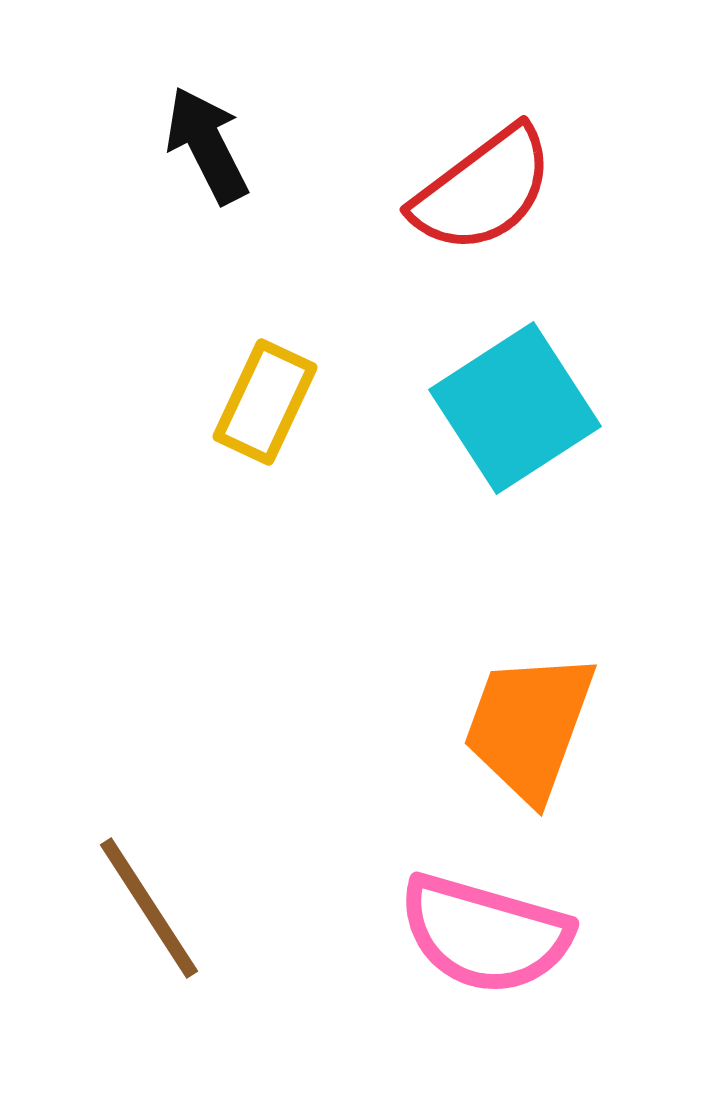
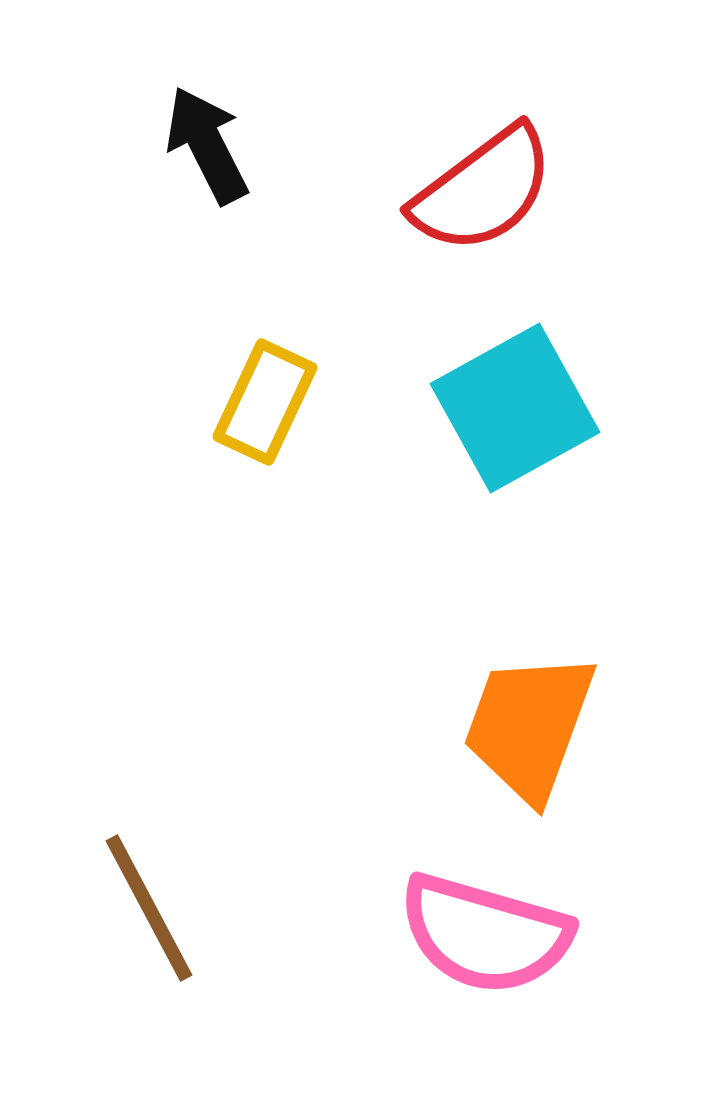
cyan square: rotated 4 degrees clockwise
brown line: rotated 5 degrees clockwise
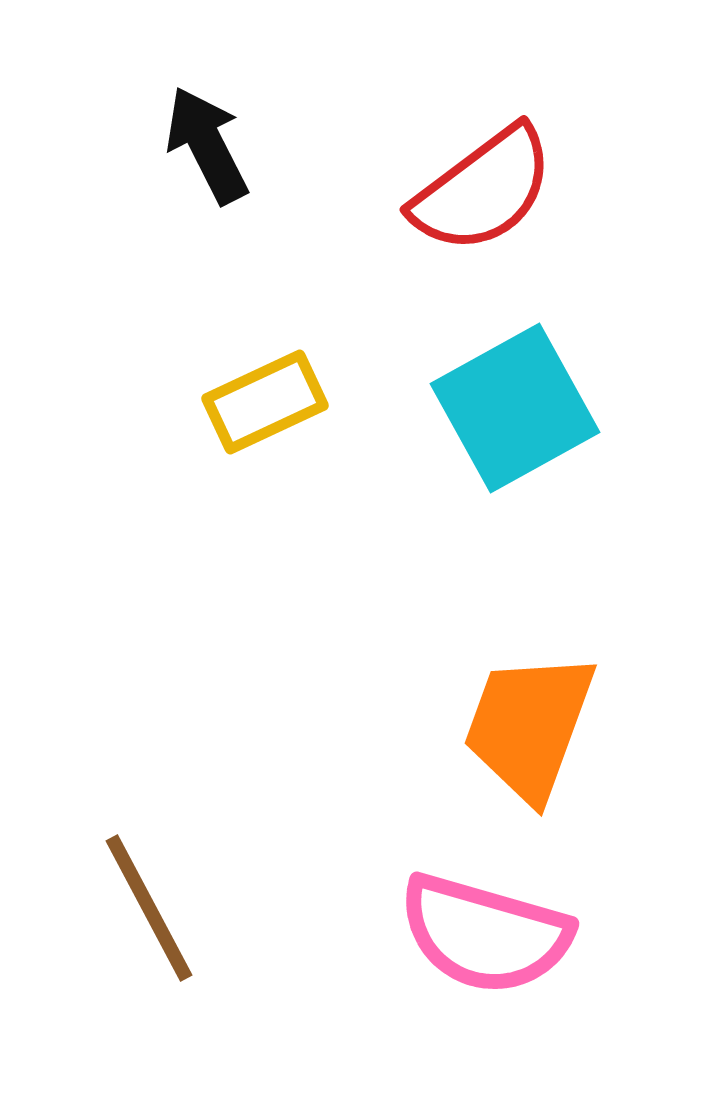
yellow rectangle: rotated 40 degrees clockwise
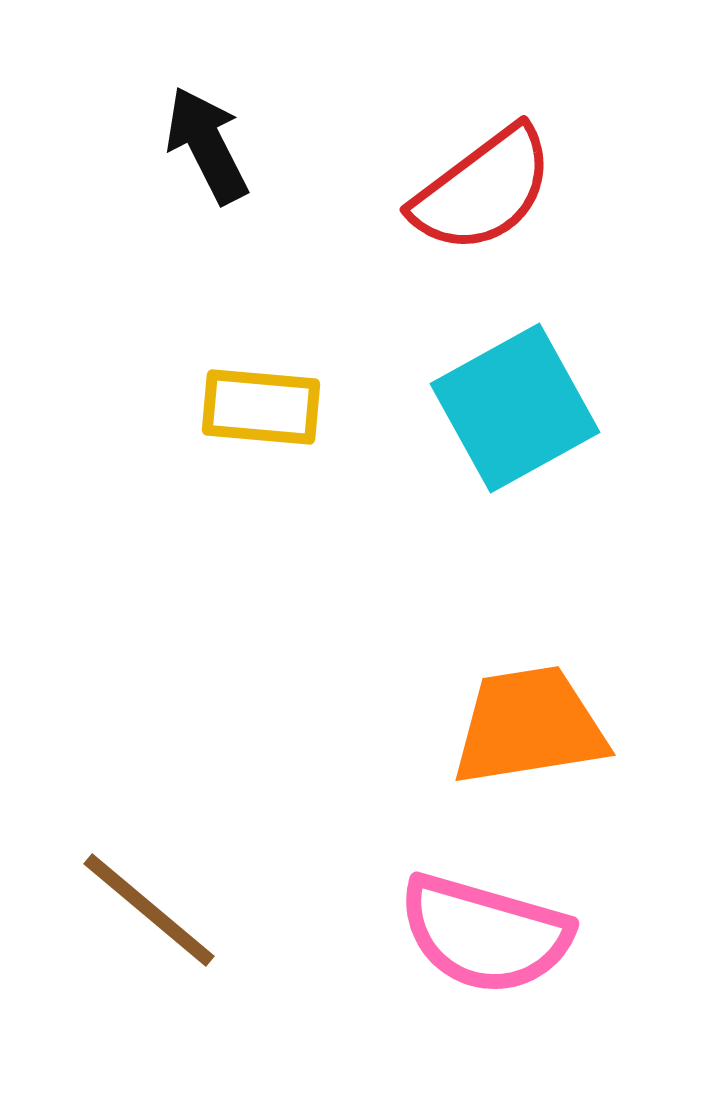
yellow rectangle: moved 4 px left, 5 px down; rotated 30 degrees clockwise
orange trapezoid: rotated 61 degrees clockwise
brown line: moved 2 px down; rotated 22 degrees counterclockwise
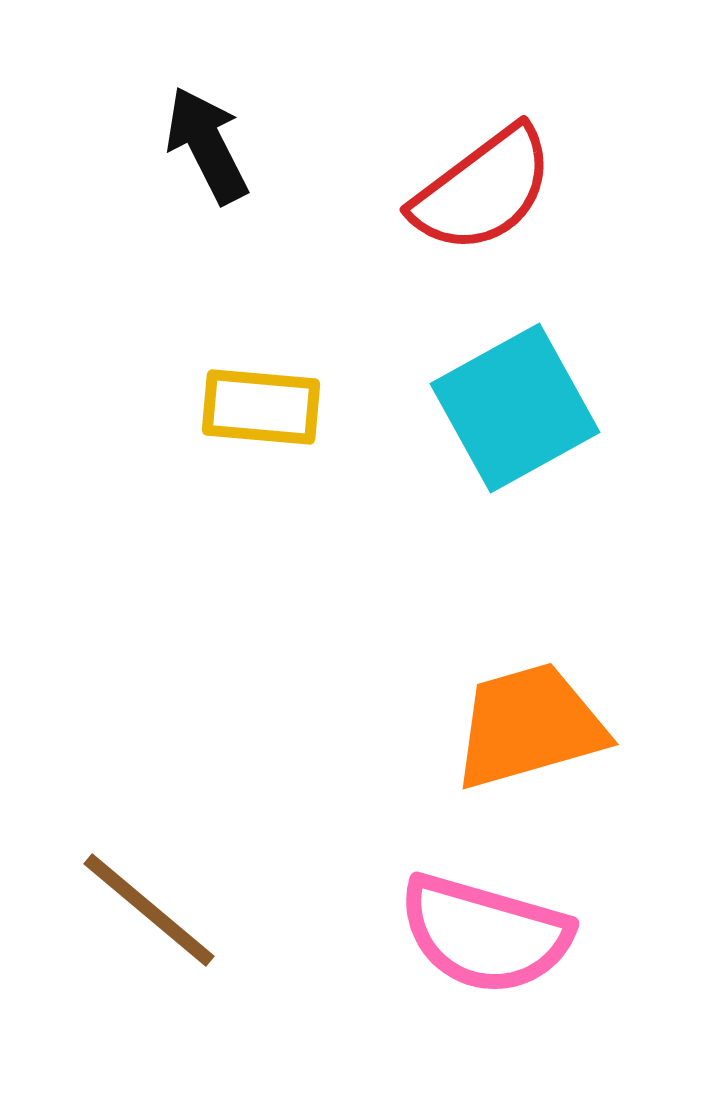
orange trapezoid: rotated 7 degrees counterclockwise
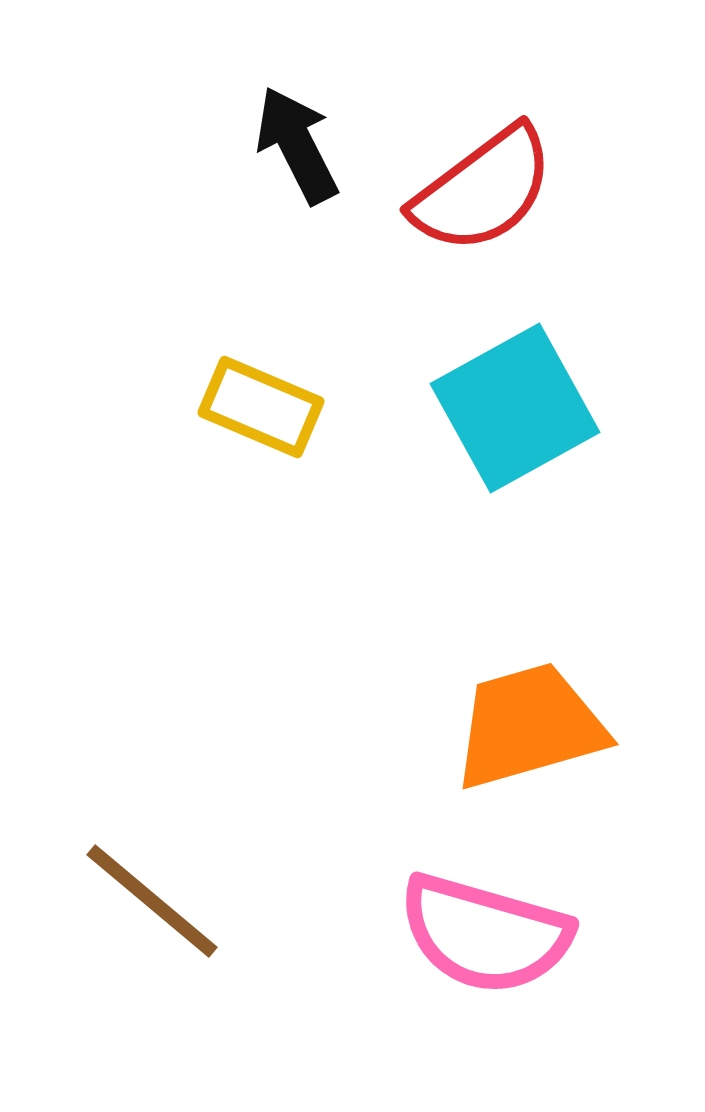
black arrow: moved 90 px right
yellow rectangle: rotated 18 degrees clockwise
brown line: moved 3 px right, 9 px up
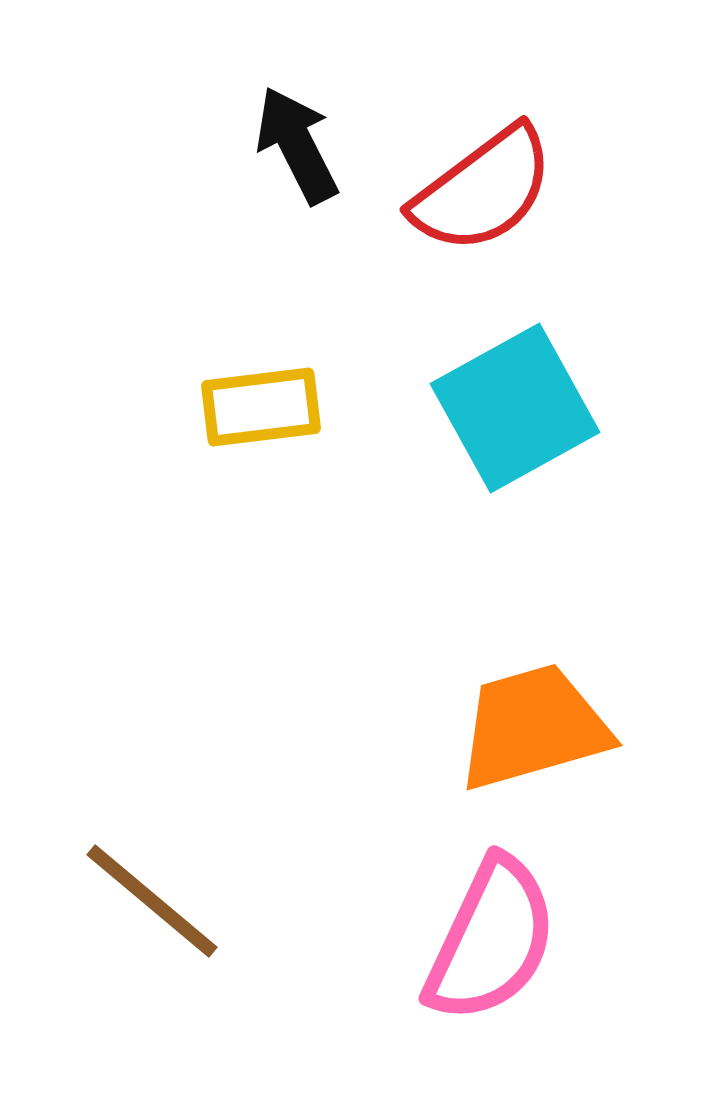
yellow rectangle: rotated 30 degrees counterclockwise
orange trapezoid: moved 4 px right, 1 px down
pink semicircle: moved 6 px right, 6 px down; rotated 81 degrees counterclockwise
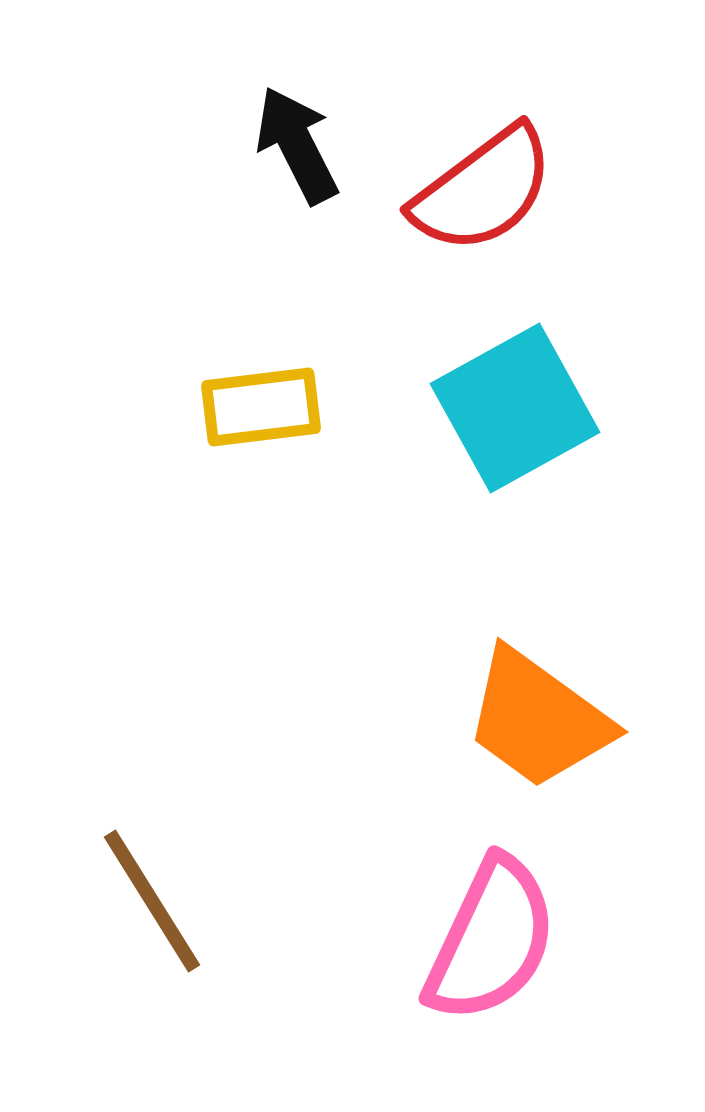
orange trapezoid: moved 5 px right, 8 px up; rotated 128 degrees counterclockwise
brown line: rotated 18 degrees clockwise
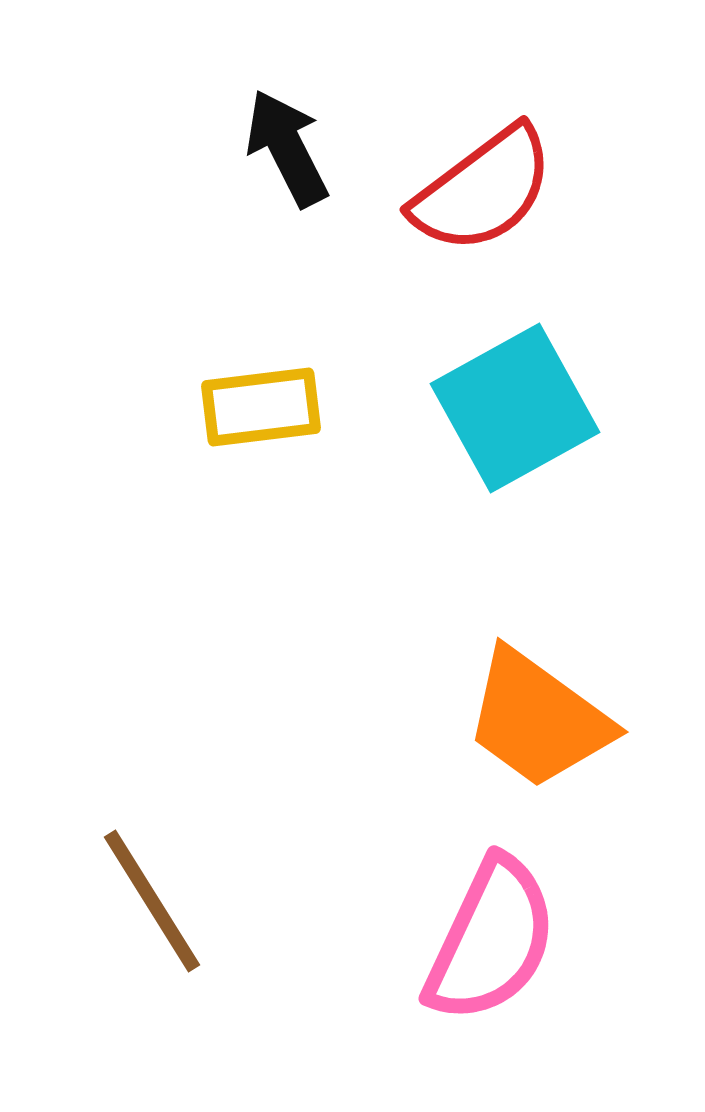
black arrow: moved 10 px left, 3 px down
